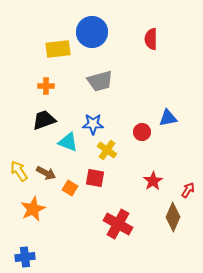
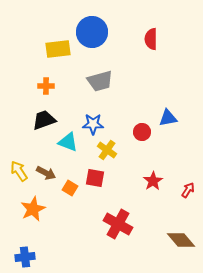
brown diamond: moved 8 px right, 23 px down; rotated 64 degrees counterclockwise
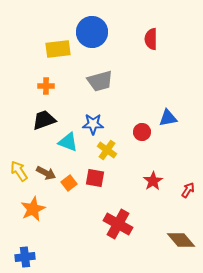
orange square: moved 1 px left, 5 px up; rotated 21 degrees clockwise
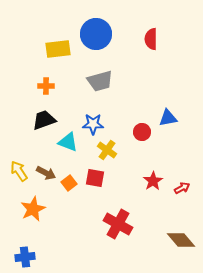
blue circle: moved 4 px right, 2 px down
red arrow: moved 6 px left, 2 px up; rotated 28 degrees clockwise
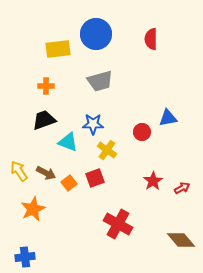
red square: rotated 30 degrees counterclockwise
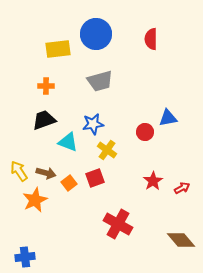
blue star: rotated 10 degrees counterclockwise
red circle: moved 3 px right
brown arrow: rotated 12 degrees counterclockwise
orange star: moved 2 px right, 9 px up
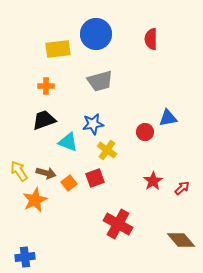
red arrow: rotated 14 degrees counterclockwise
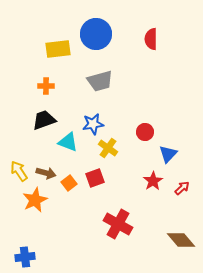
blue triangle: moved 36 px down; rotated 36 degrees counterclockwise
yellow cross: moved 1 px right, 2 px up
